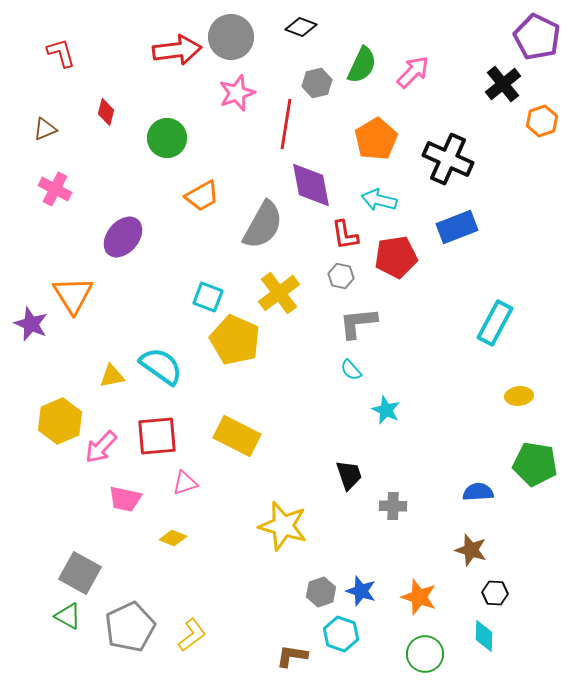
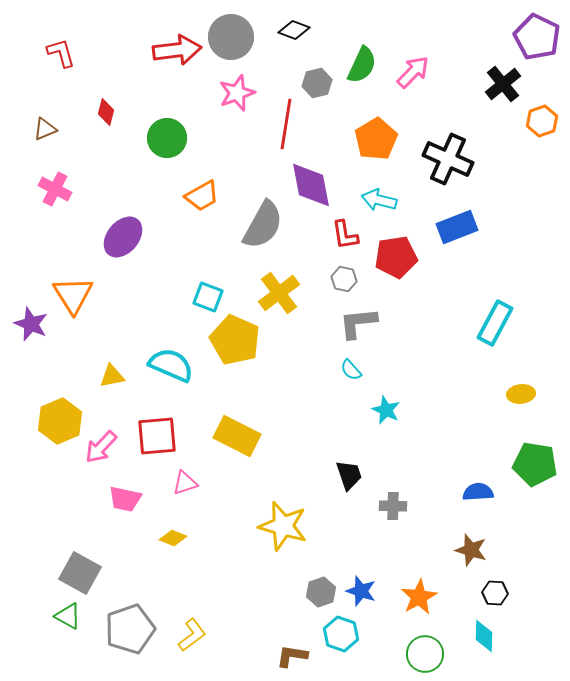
black diamond at (301, 27): moved 7 px left, 3 px down
gray hexagon at (341, 276): moved 3 px right, 3 px down
cyan semicircle at (161, 366): moved 10 px right, 1 px up; rotated 12 degrees counterclockwise
yellow ellipse at (519, 396): moved 2 px right, 2 px up
orange star at (419, 597): rotated 24 degrees clockwise
gray pentagon at (130, 627): moved 2 px down; rotated 6 degrees clockwise
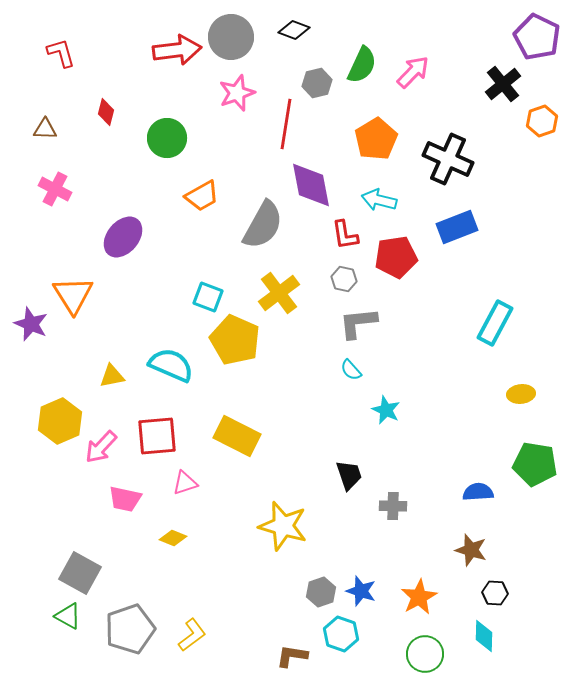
brown triangle at (45, 129): rotated 25 degrees clockwise
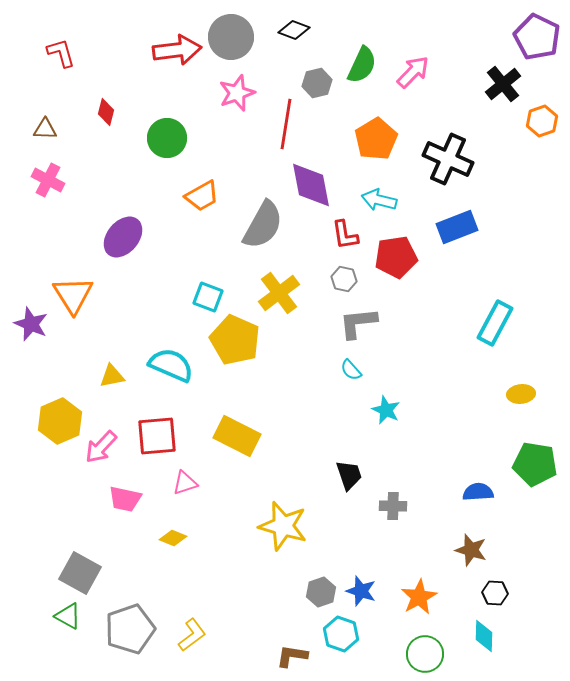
pink cross at (55, 189): moved 7 px left, 9 px up
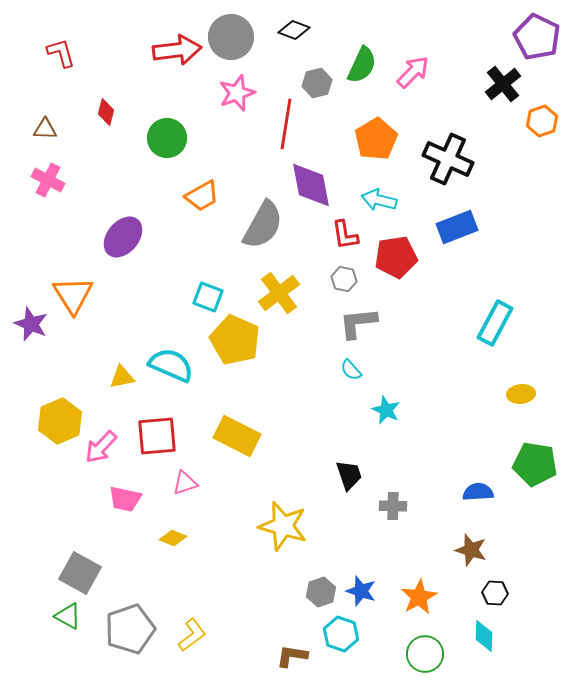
yellow triangle at (112, 376): moved 10 px right, 1 px down
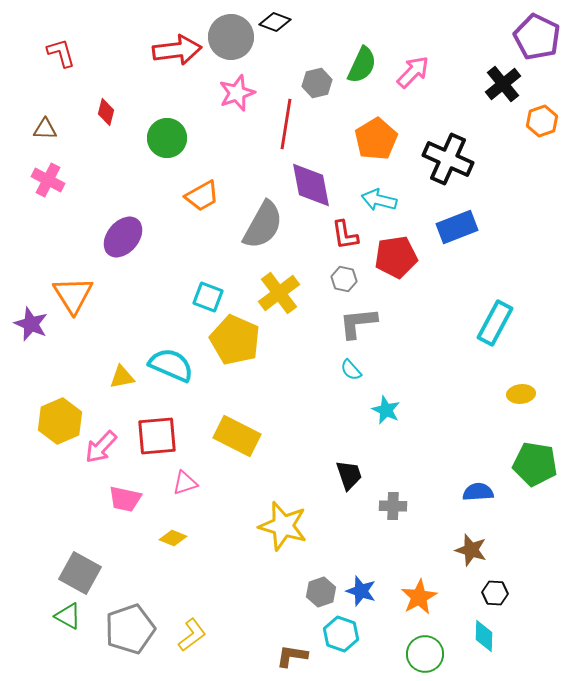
black diamond at (294, 30): moved 19 px left, 8 px up
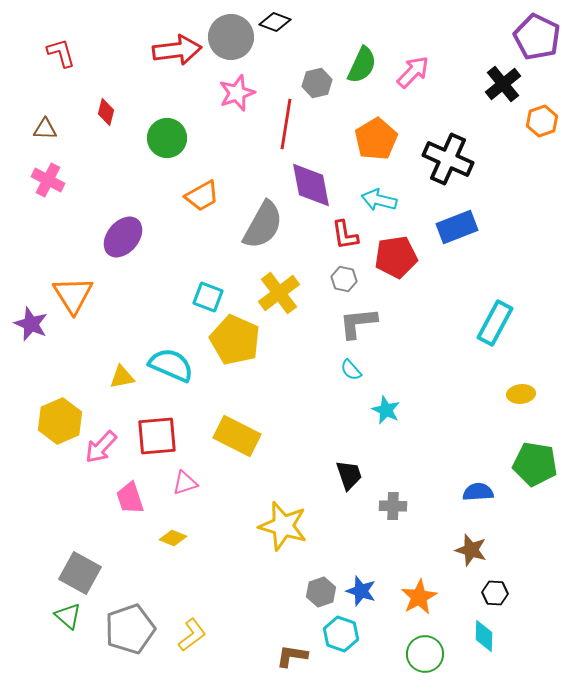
pink trapezoid at (125, 499): moved 5 px right, 1 px up; rotated 60 degrees clockwise
green triangle at (68, 616): rotated 12 degrees clockwise
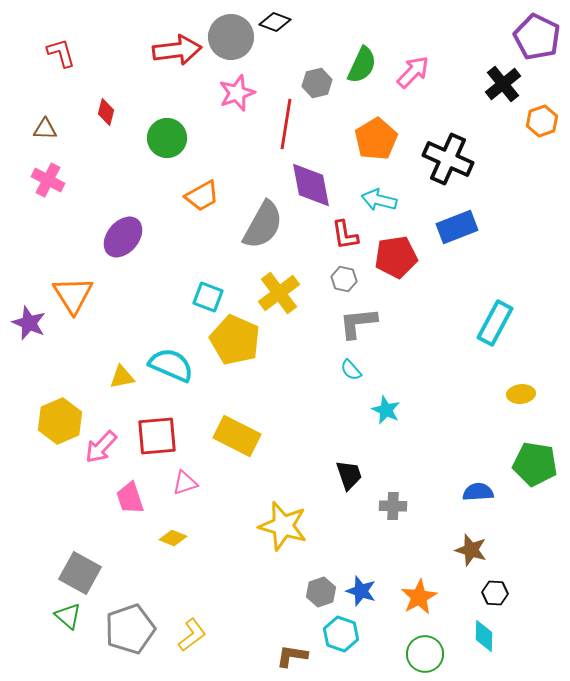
purple star at (31, 324): moved 2 px left, 1 px up
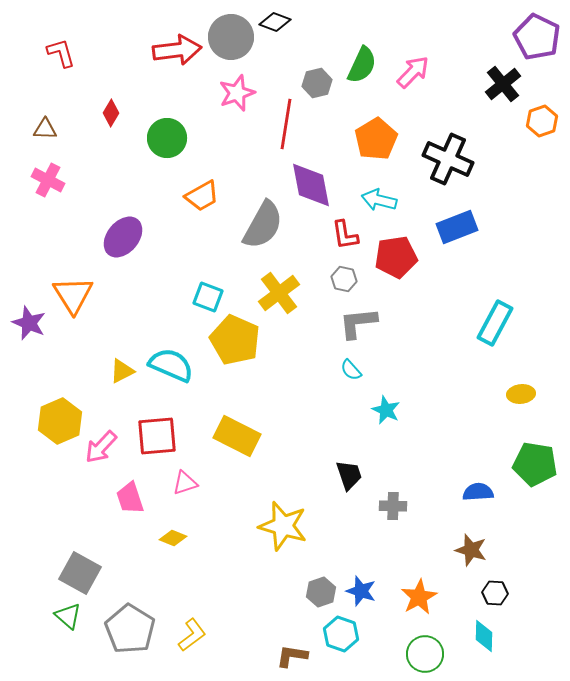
red diamond at (106, 112): moved 5 px right, 1 px down; rotated 16 degrees clockwise
yellow triangle at (122, 377): moved 6 px up; rotated 16 degrees counterclockwise
gray pentagon at (130, 629): rotated 21 degrees counterclockwise
